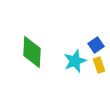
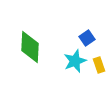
blue square: moved 9 px left, 7 px up
green diamond: moved 2 px left, 5 px up
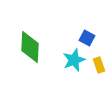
blue square: rotated 28 degrees counterclockwise
cyan star: moved 1 px left, 1 px up
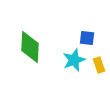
blue square: rotated 21 degrees counterclockwise
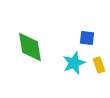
green diamond: rotated 12 degrees counterclockwise
cyan star: moved 3 px down
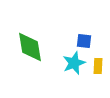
blue square: moved 3 px left, 3 px down
yellow rectangle: moved 1 px left, 1 px down; rotated 21 degrees clockwise
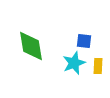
green diamond: moved 1 px right, 1 px up
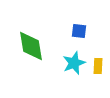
blue square: moved 5 px left, 10 px up
